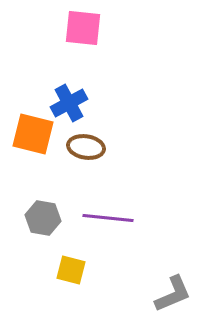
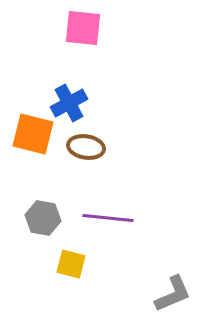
yellow square: moved 6 px up
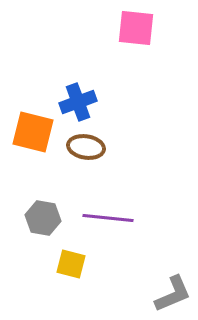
pink square: moved 53 px right
blue cross: moved 9 px right, 1 px up; rotated 9 degrees clockwise
orange square: moved 2 px up
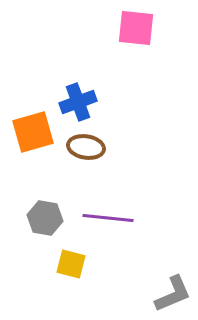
orange square: rotated 30 degrees counterclockwise
gray hexagon: moved 2 px right
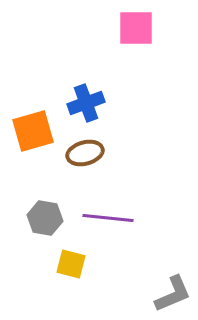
pink square: rotated 6 degrees counterclockwise
blue cross: moved 8 px right, 1 px down
orange square: moved 1 px up
brown ellipse: moved 1 px left, 6 px down; rotated 24 degrees counterclockwise
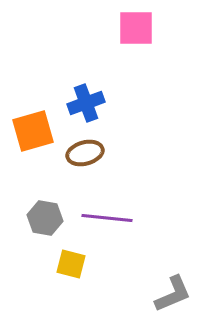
purple line: moved 1 px left
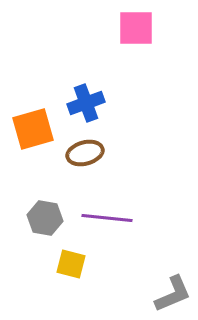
orange square: moved 2 px up
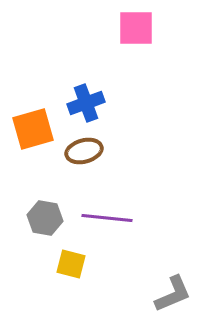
brown ellipse: moved 1 px left, 2 px up
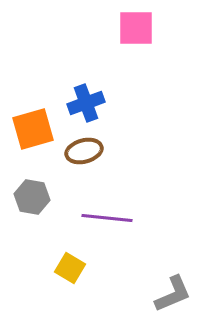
gray hexagon: moved 13 px left, 21 px up
yellow square: moved 1 px left, 4 px down; rotated 16 degrees clockwise
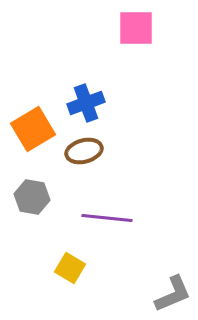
orange square: rotated 15 degrees counterclockwise
